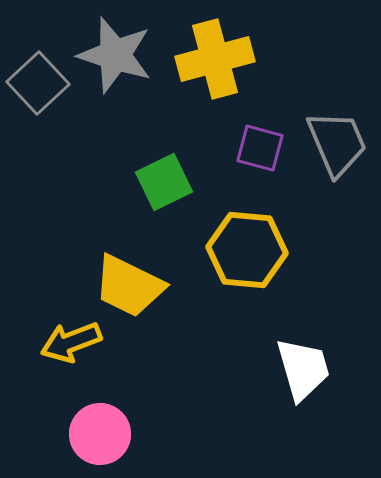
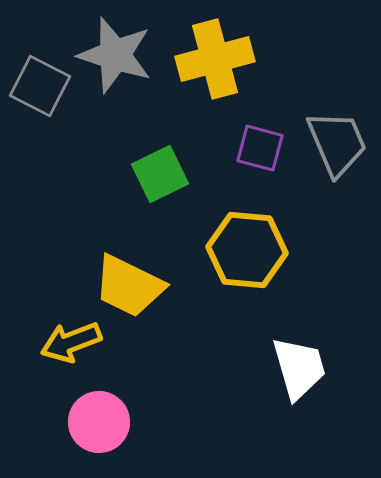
gray square: moved 2 px right, 3 px down; rotated 20 degrees counterclockwise
green square: moved 4 px left, 8 px up
white trapezoid: moved 4 px left, 1 px up
pink circle: moved 1 px left, 12 px up
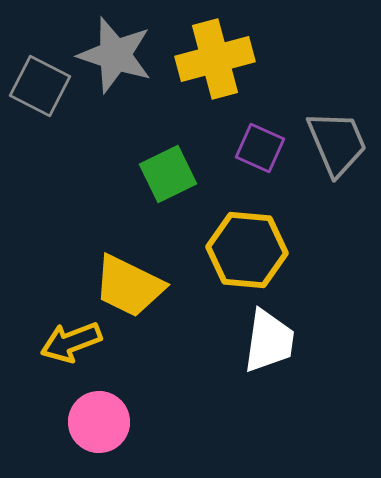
purple square: rotated 9 degrees clockwise
green square: moved 8 px right
white trapezoid: moved 30 px left, 27 px up; rotated 24 degrees clockwise
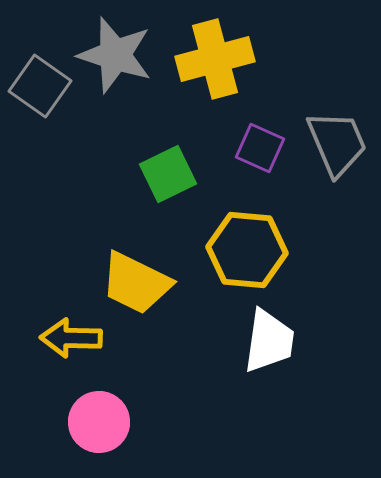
gray square: rotated 8 degrees clockwise
yellow trapezoid: moved 7 px right, 3 px up
yellow arrow: moved 4 px up; rotated 22 degrees clockwise
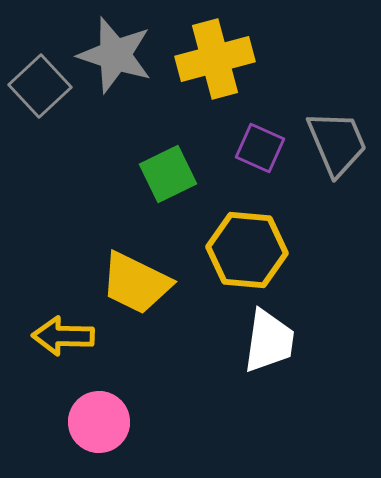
gray square: rotated 12 degrees clockwise
yellow arrow: moved 8 px left, 2 px up
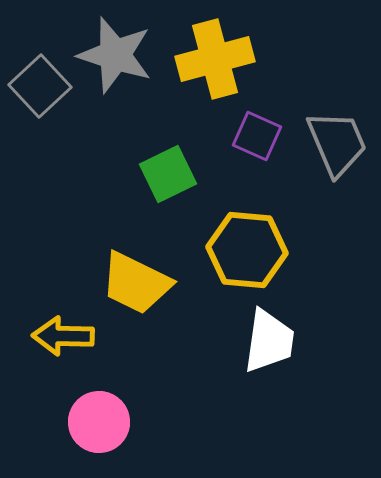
purple square: moved 3 px left, 12 px up
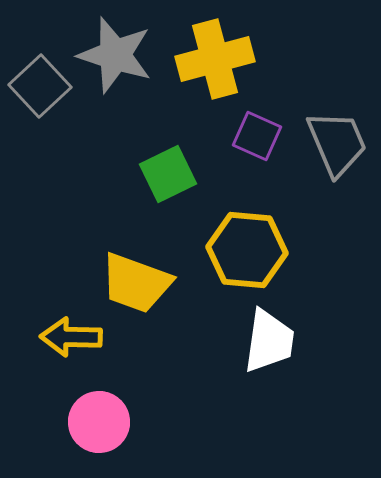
yellow trapezoid: rotated 6 degrees counterclockwise
yellow arrow: moved 8 px right, 1 px down
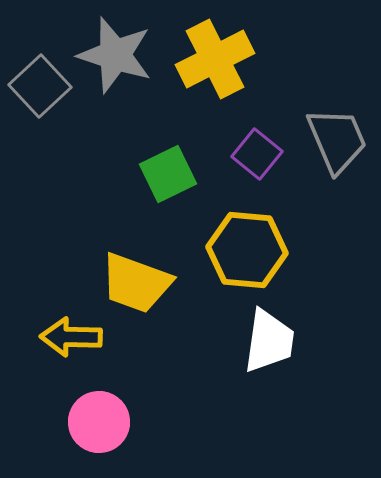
yellow cross: rotated 12 degrees counterclockwise
purple square: moved 18 px down; rotated 15 degrees clockwise
gray trapezoid: moved 3 px up
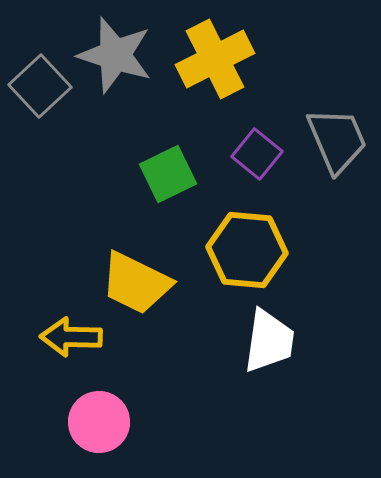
yellow trapezoid: rotated 6 degrees clockwise
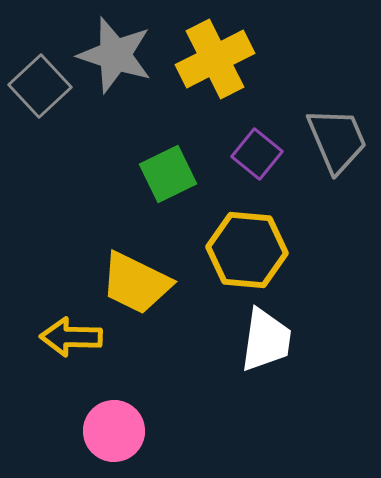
white trapezoid: moved 3 px left, 1 px up
pink circle: moved 15 px right, 9 px down
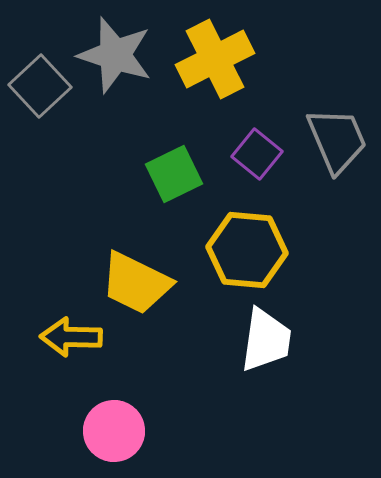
green square: moved 6 px right
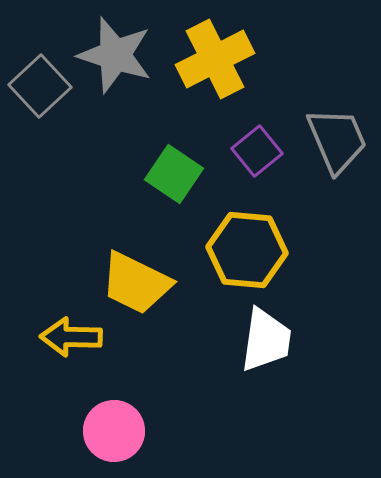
purple square: moved 3 px up; rotated 12 degrees clockwise
green square: rotated 30 degrees counterclockwise
